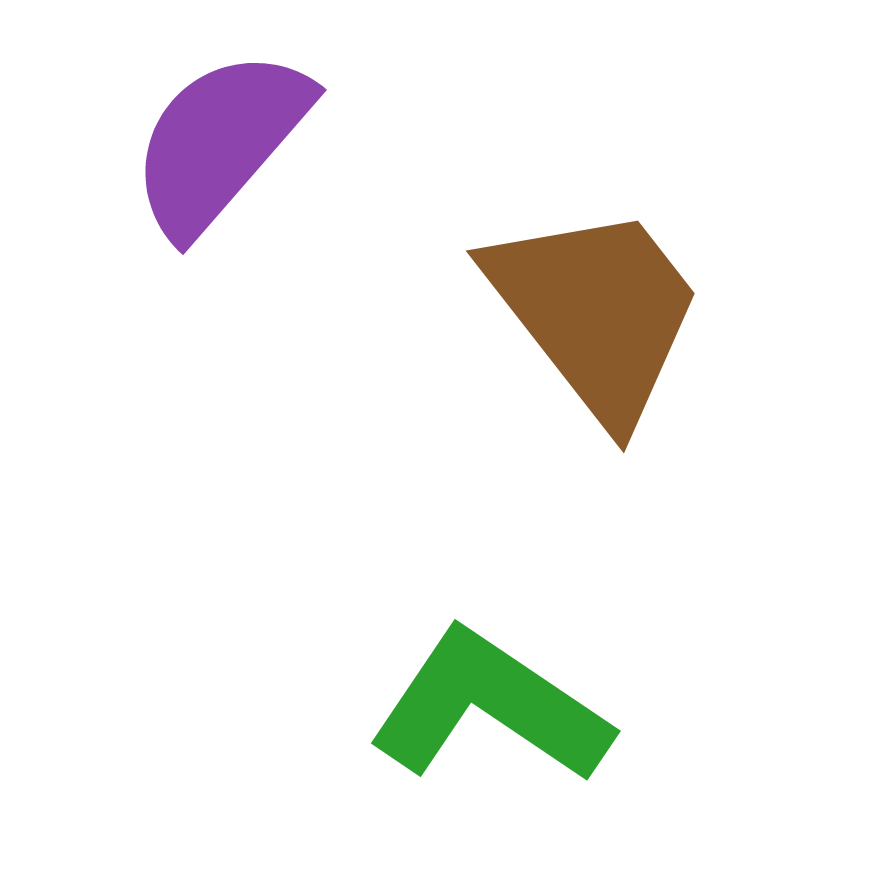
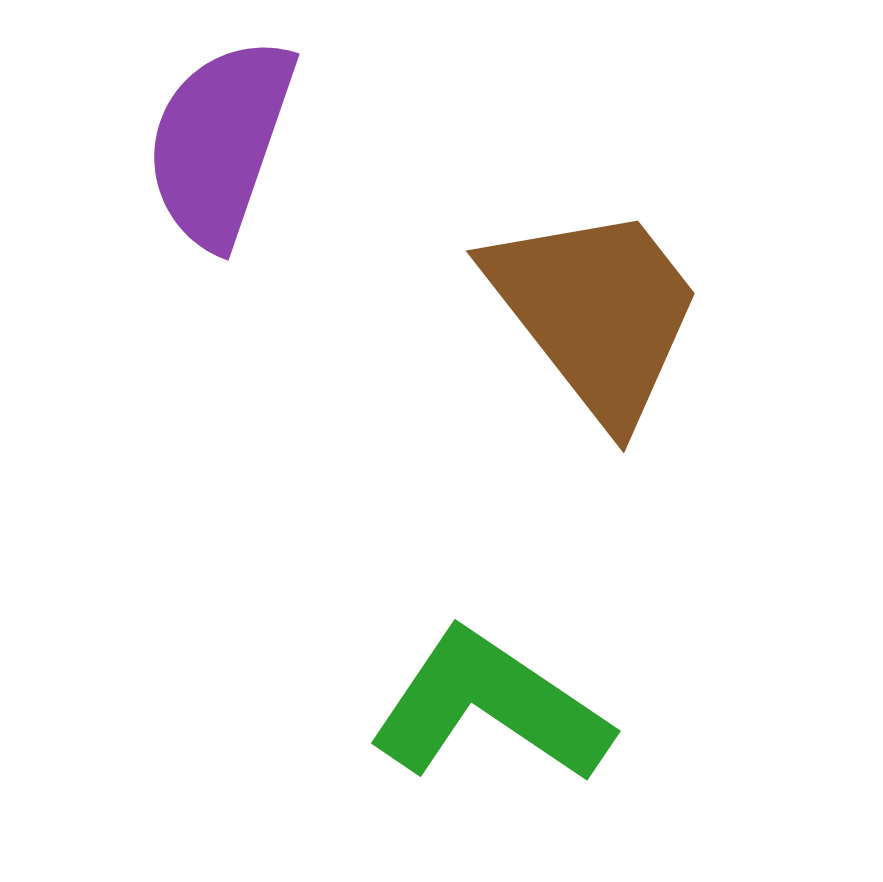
purple semicircle: rotated 22 degrees counterclockwise
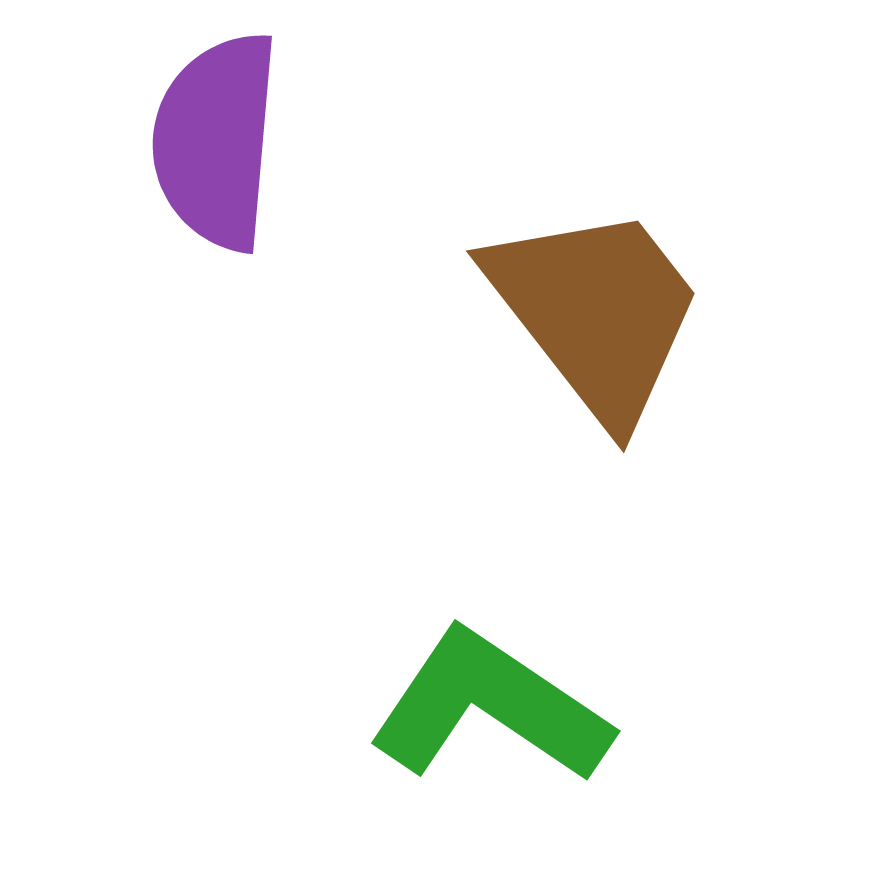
purple semicircle: moved 4 px left, 1 px up; rotated 14 degrees counterclockwise
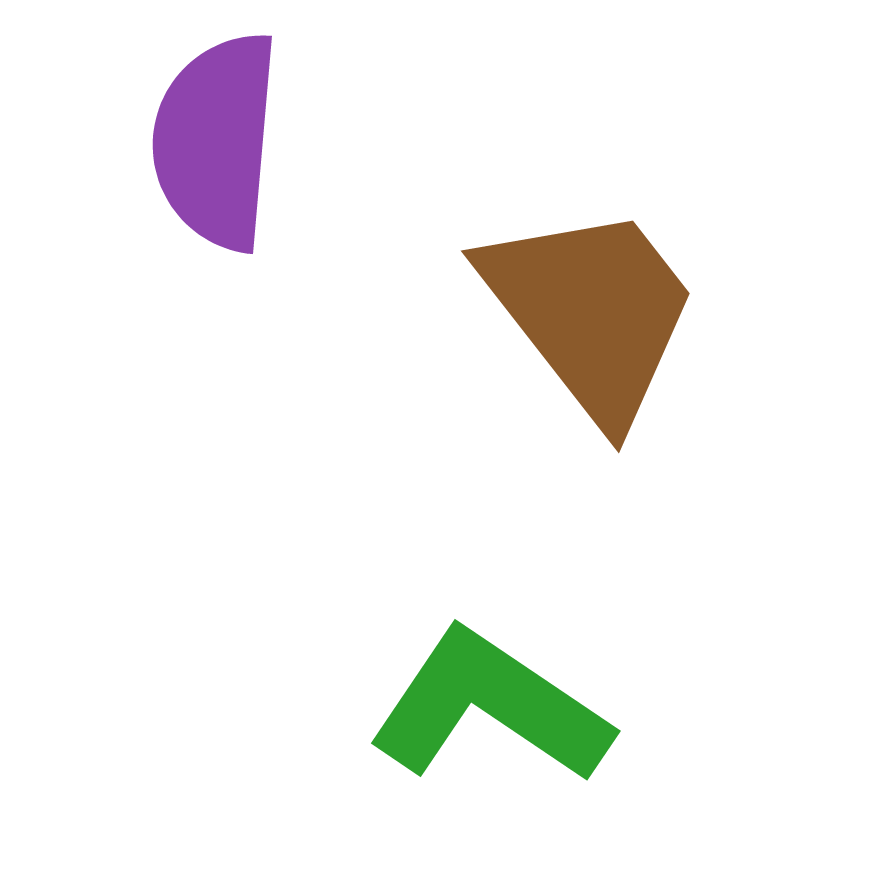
brown trapezoid: moved 5 px left
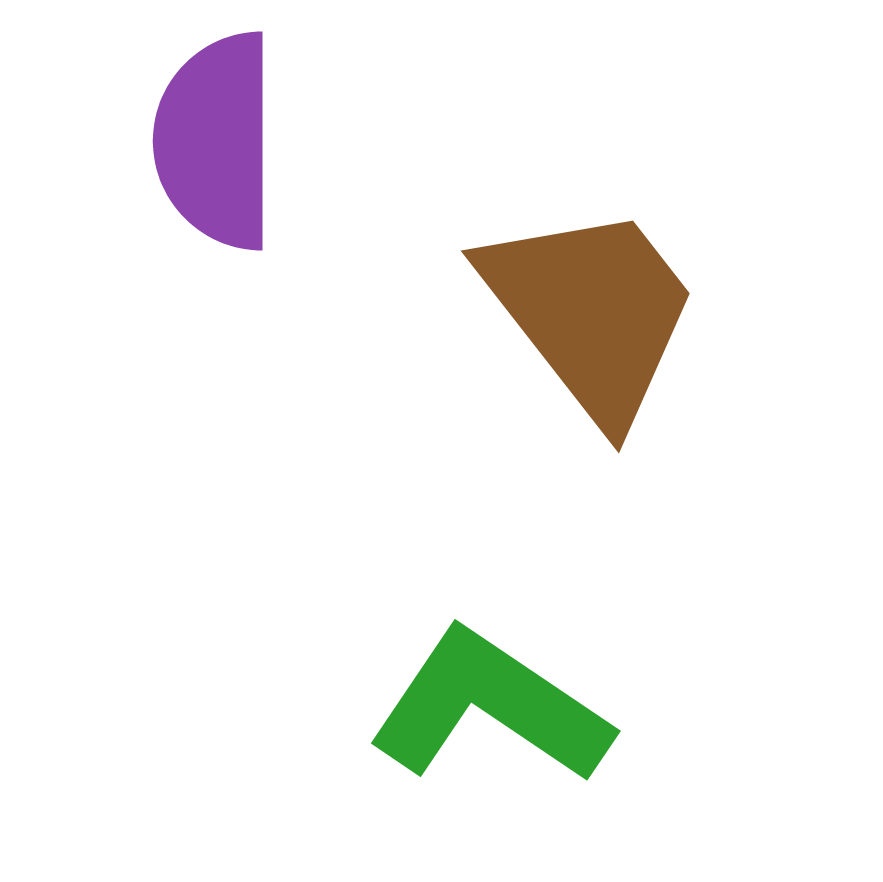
purple semicircle: rotated 5 degrees counterclockwise
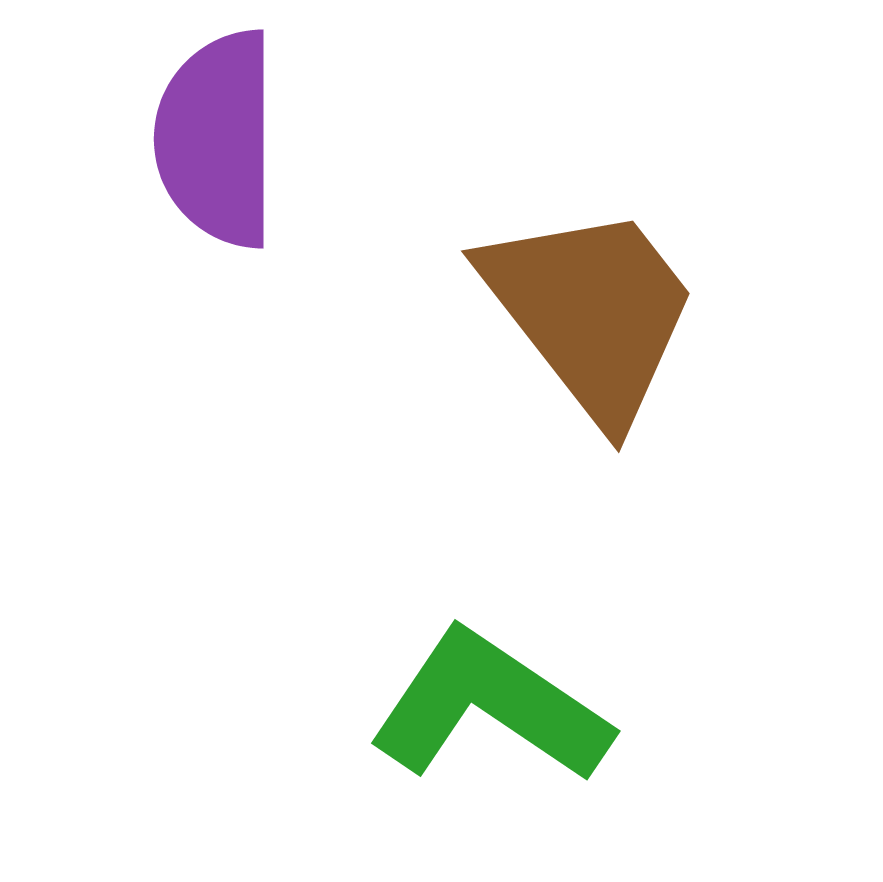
purple semicircle: moved 1 px right, 2 px up
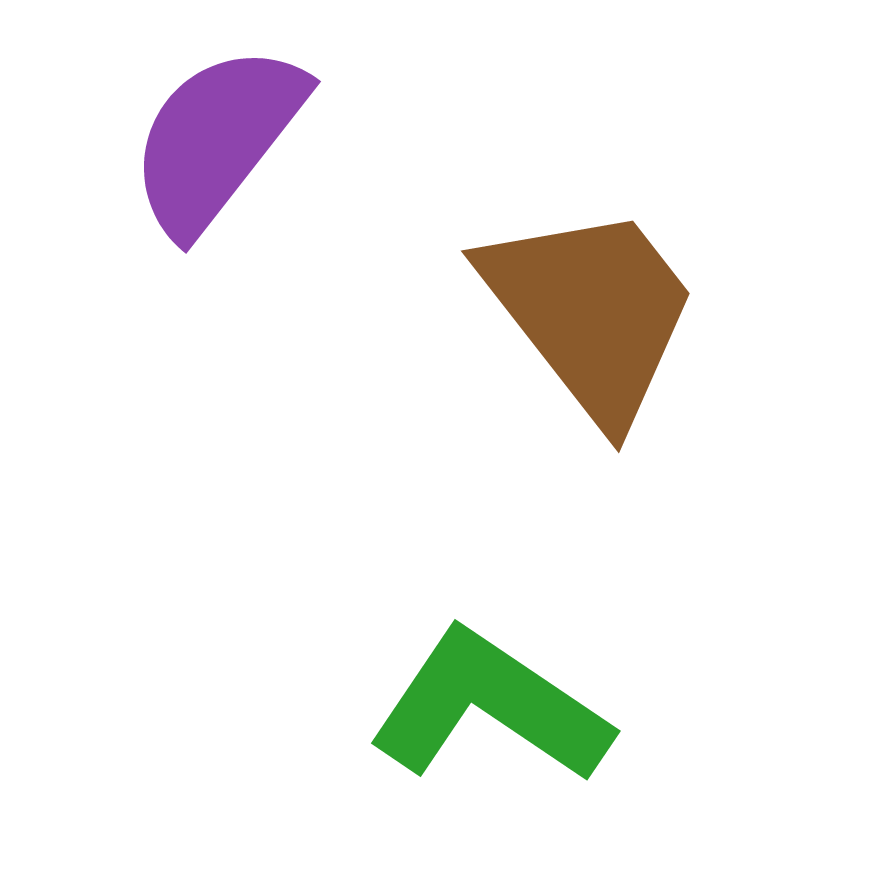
purple semicircle: rotated 38 degrees clockwise
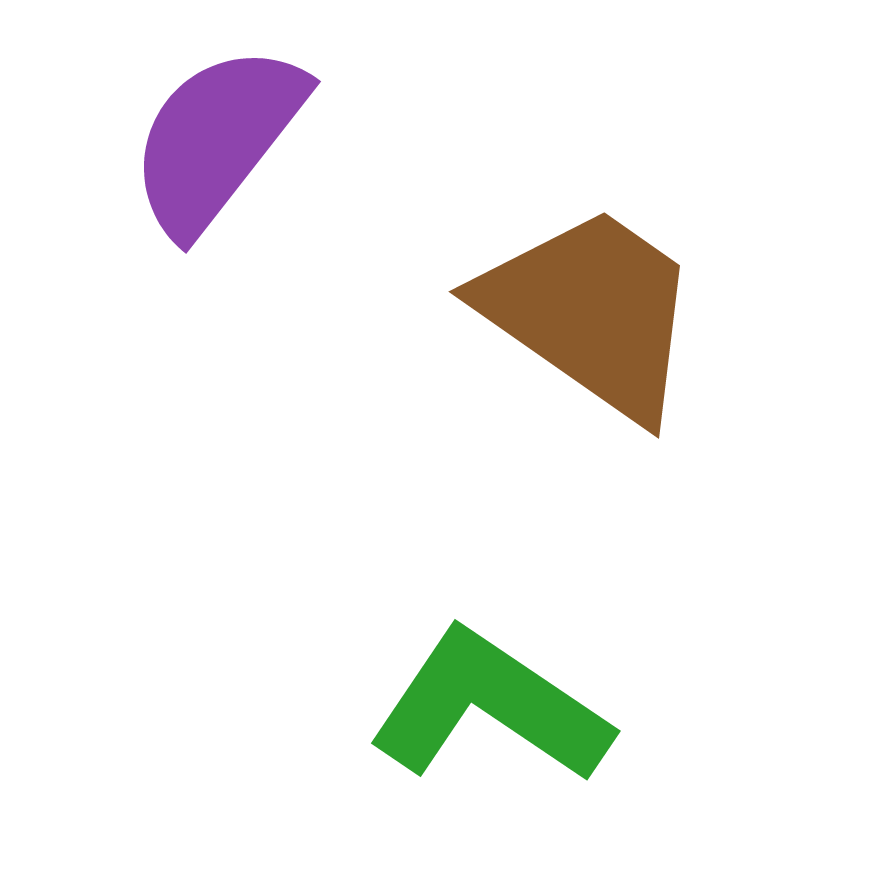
brown trapezoid: rotated 17 degrees counterclockwise
